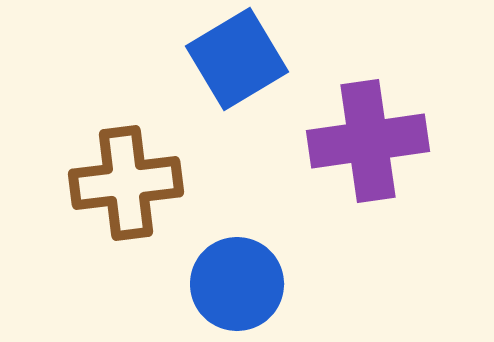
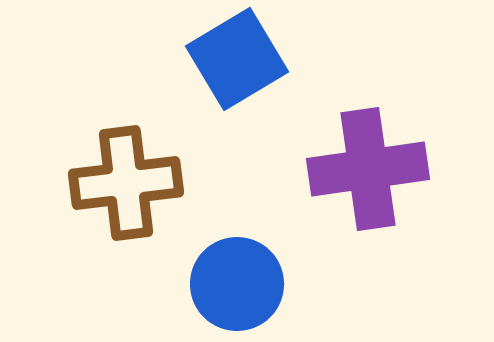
purple cross: moved 28 px down
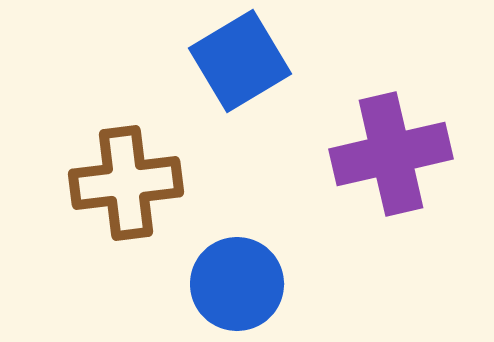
blue square: moved 3 px right, 2 px down
purple cross: moved 23 px right, 15 px up; rotated 5 degrees counterclockwise
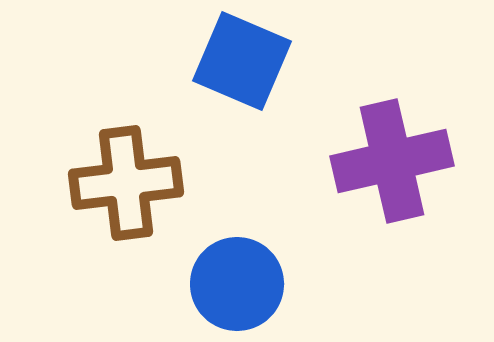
blue square: moved 2 px right; rotated 36 degrees counterclockwise
purple cross: moved 1 px right, 7 px down
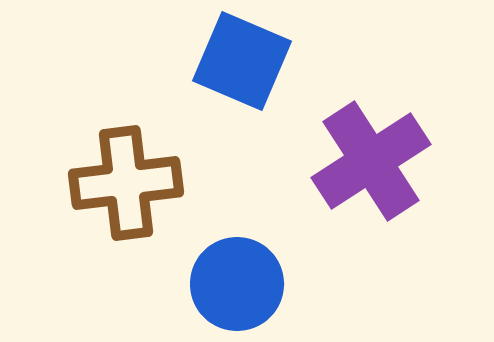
purple cross: moved 21 px left; rotated 20 degrees counterclockwise
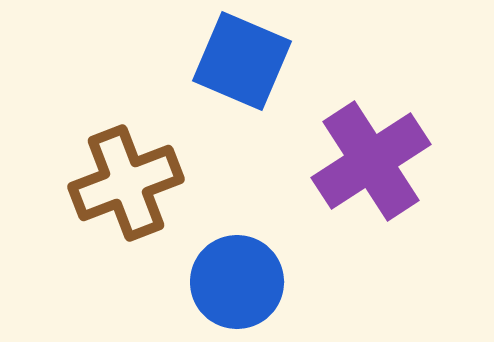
brown cross: rotated 14 degrees counterclockwise
blue circle: moved 2 px up
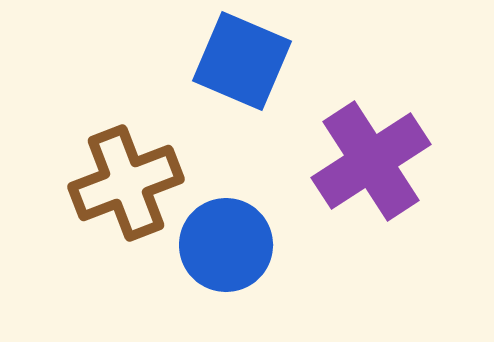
blue circle: moved 11 px left, 37 px up
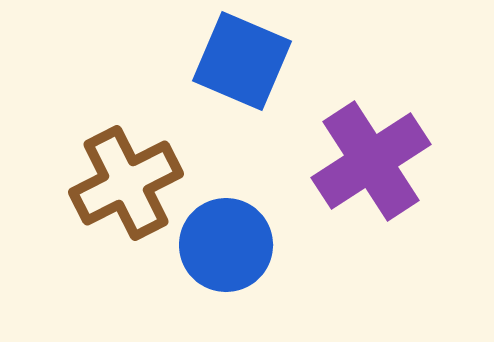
brown cross: rotated 6 degrees counterclockwise
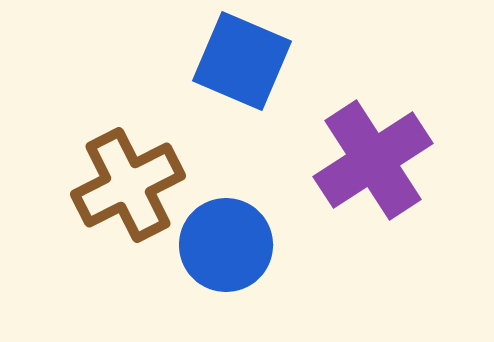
purple cross: moved 2 px right, 1 px up
brown cross: moved 2 px right, 2 px down
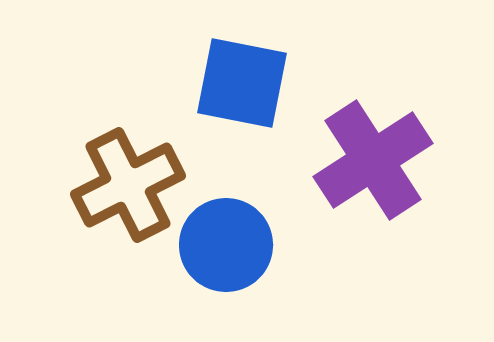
blue square: moved 22 px down; rotated 12 degrees counterclockwise
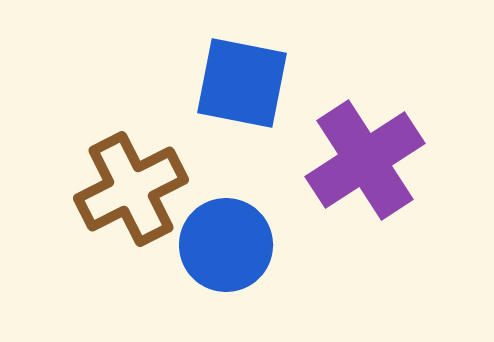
purple cross: moved 8 px left
brown cross: moved 3 px right, 4 px down
